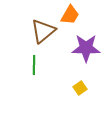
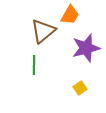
purple star: rotated 16 degrees counterclockwise
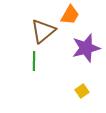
green line: moved 4 px up
yellow square: moved 2 px right, 3 px down
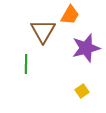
brown triangle: rotated 20 degrees counterclockwise
green line: moved 8 px left, 3 px down
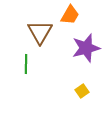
brown triangle: moved 3 px left, 1 px down
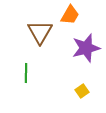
green line: moved 9 px down
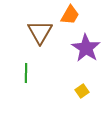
purple star: rotated 24 degrees counterclockwise
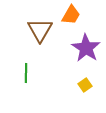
orange trapezoid: moved 1 px right
brown triangle: moved 2 px up
yellow square: moved 3 px right, 6 px up
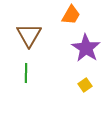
brown triangle: moved 11 px left, 5 px down
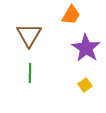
green line: moved 4 px right
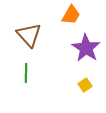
brown triangle: rotated 12 degrees counterclockwise
green line: moved 4 px left
